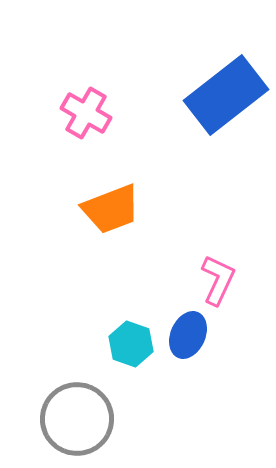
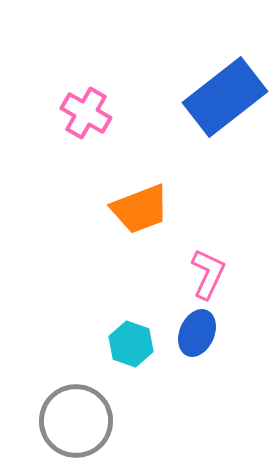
blue rectangle: moved 1 px left, 2 px down
orange trapezoid: moved 29 px right
pink L-shape: moved 10 px left, 6 px up
blue ellipse: moved 9 px right, 2 px up
gray circle: moved 1 px left, 2 px down
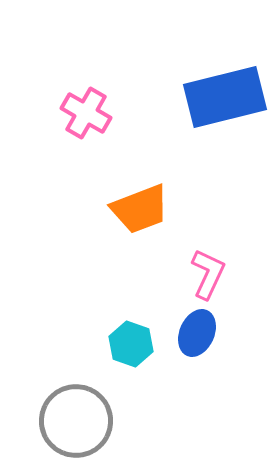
blue rectangle: rotated 24 degrees clockwise
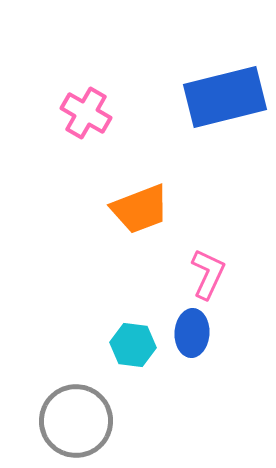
blue ellipse: moved 5 px left; rotated 21 degrees counterclockwise
cyan hexagon: moved 2 px right, 1 px down; rotated 12 degrees counterclockwise
